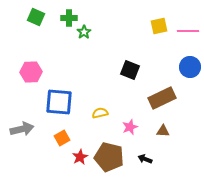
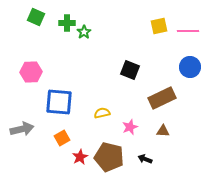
green cross: moved 2 px left, 5 px down
yellow semicircle: moved 2 px right
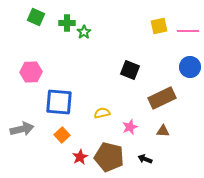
orange square: moved 3 px up; rotated 14 degrees counterclockwise
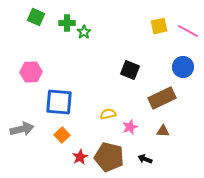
pink line: rotated 30 degrees clockwise
blue circle: moved 7 px left
yellow semicircle: moved 6 px right, 1 px down
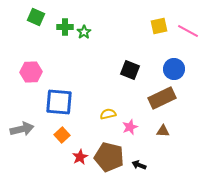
green cross: moved 2 px left, 4 px down
blue circle: moved 9 px left, 2 px down
black arrow: moved 6 px left, 6 px down
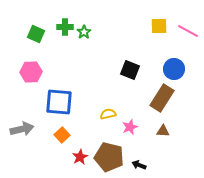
green square: moved 17 px down
yellow square: rotated 12 degrees clockwise
brown rectangle: rotated 32 degrees counterclockwise
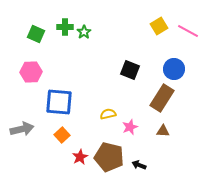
yellow square: rotated 30 degrees counterclockwise
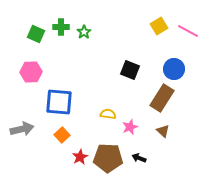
green cross: moved 4 px left
yellow semicircle: rotated 21 degrees clockwise
brown triangle: rotated 40 degrees clockwise
brown pentagon: moved 1 px left, 1 px down; rotated 12 degrees counterclockwise
black arrow: moved 7 px up
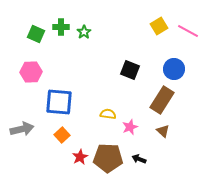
brown rectangle: moved 2 px down
black arrow: moved 1 px down
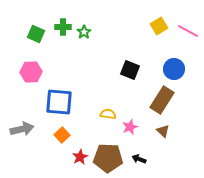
green cross: moved 2 px right
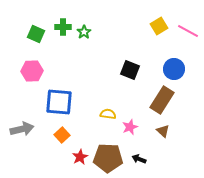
pink hexagon: moved 1 px right, 1 px up
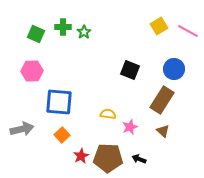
red star: moved 1 px right, 1 px up
